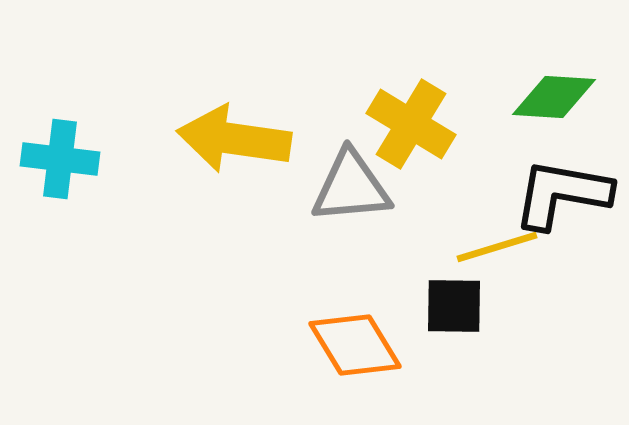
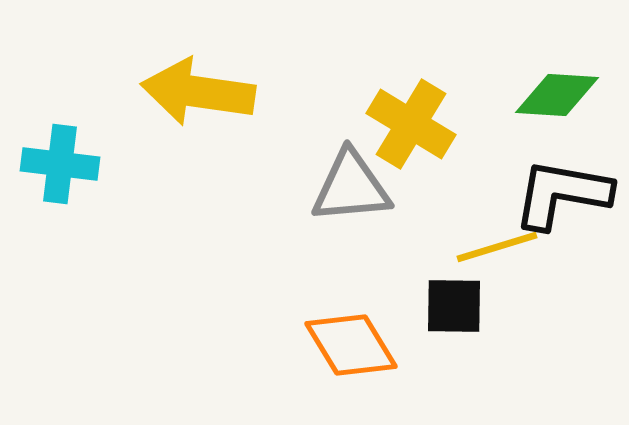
green diamond: moved 3 px right, 2 px up
yellow arrow: moved 36 px left, 47 px up
cyan cross: moved 5 px down
orange diamond: moved 4 px left
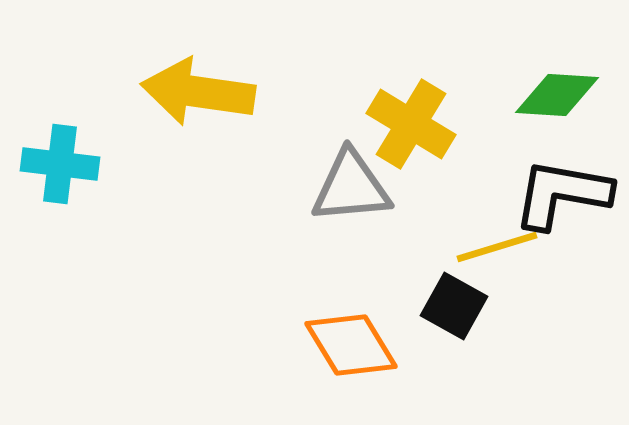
black square: rotated 28 degrees clockwise
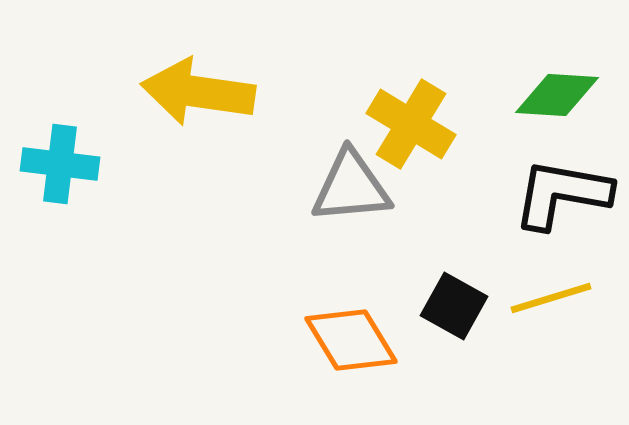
yellow line: moved 54 px right, 51 px down
orange diamond: moved 5 px up
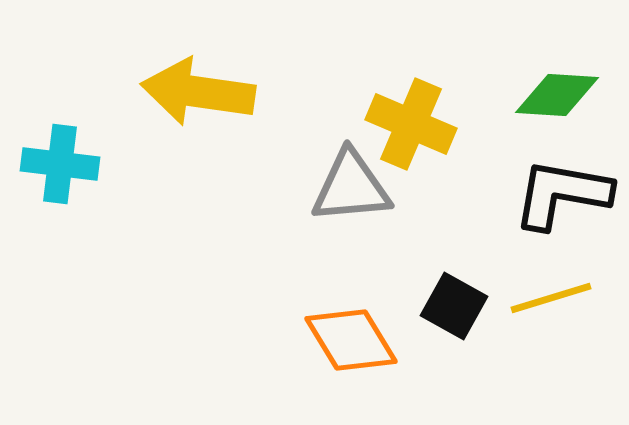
yellow cross: rotated 8 degrees counterclockwise
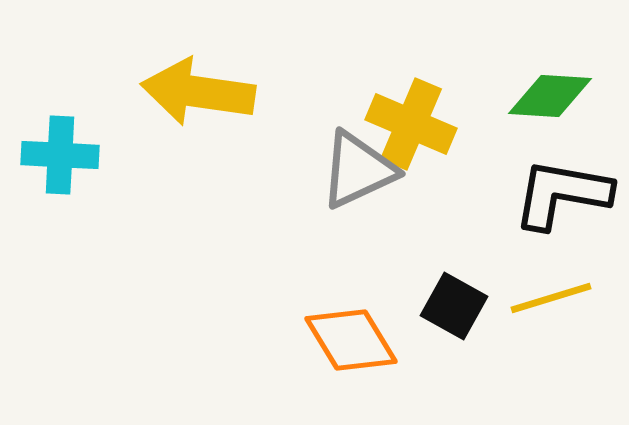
green diamond: moved 7 px left, 1 px down
cyan cross: moved 9 px up; rotated 4 degrees counterclockwise
gray triangle: moved 7 px right, 17 px up; rotated 20 degrees counterclockwise
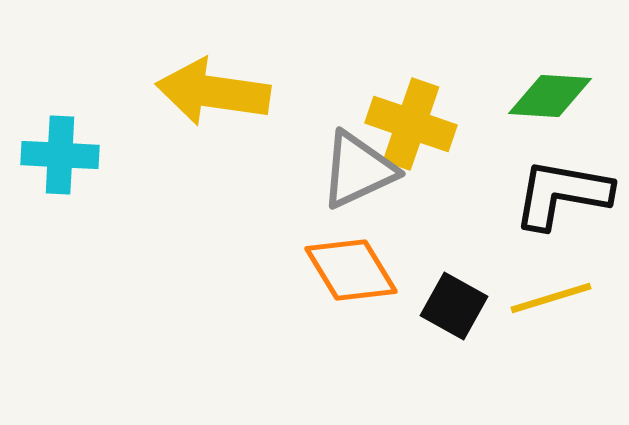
yellow arrow: moved 15 px right
yellow cross: rotated 4 degrees counterclockwise
orange diamond: moved 70 px up
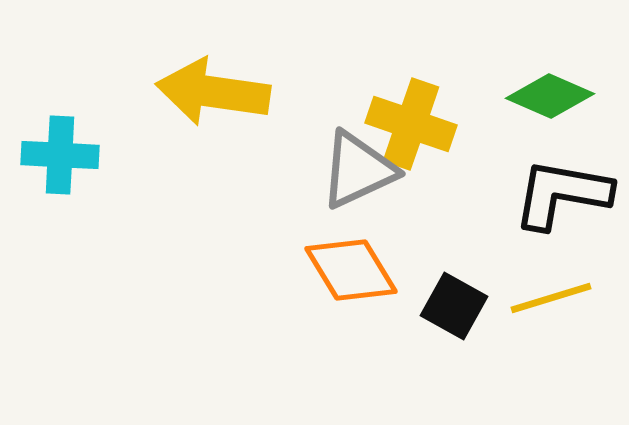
green diamond: rotated 20 degrees clockwise
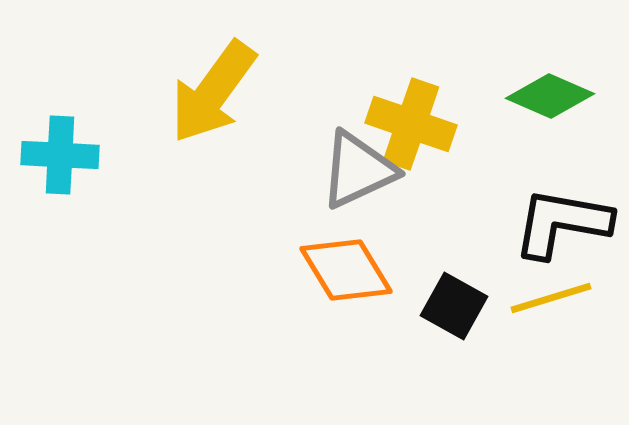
yellow arrow: rotated 62 degrees counterclockwise
black L-shape: moved 29 px down
orange diamond: moved 5 px left
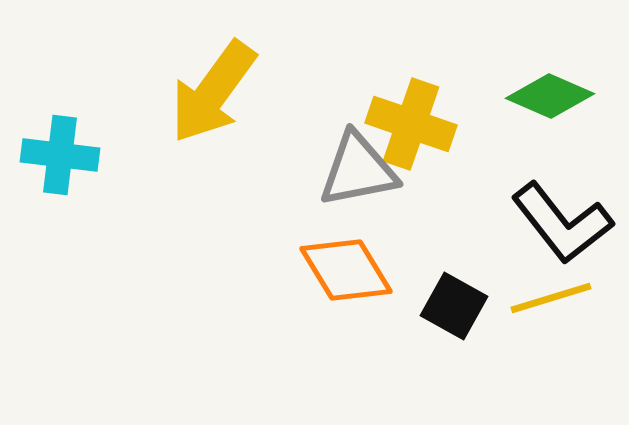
cyan cross: rotated 4 degrees clockwise
gray triangle: rotated 14 degrees clockwise
black L-shape: rotated 138 degrees counterclockwise
